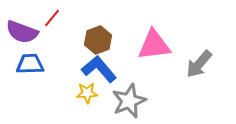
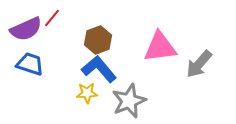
purple semicircle: moved 4 px right, 3 px up; rotated 44 degrees counterclockwise
pink triangle: moved 6 px right, 2 px down
blue trapezoid: rotated 20 degrees clockwise
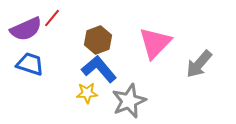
pink triangle: moved 5 px left, 4 px up; rotated 39 degrees counterclockwise
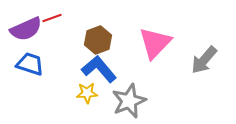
red line: rotated 30 degrees clockwise
gray arrow: moved 5 px right, 4 px up
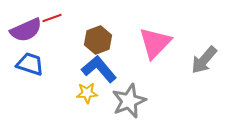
purple semicircle: moved 1 px down
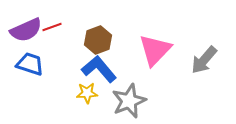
red line: moved 9 px down
pink triangle: moved 7 px down
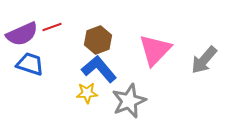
purple semicircle: moved 4 px left, 4 px down
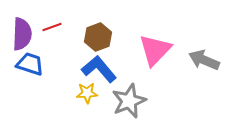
purple semicircle: rotated 64 degrees counterclockwise
brown hexagon: moved 3 px up
gray arrow: rotated 72 degrees clockwise
